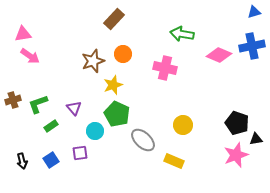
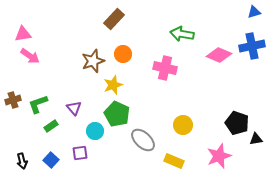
pink star: moved 17 px left, 1 px down
blue square: rotated 14 degrees counterclockwise
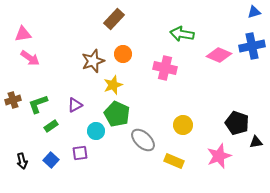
pink arrow: moved 2 px down
purple triangle: moved 1 px right, 3 px up; rotated 42 degrees clockwise
cyan circle: moved 1 px right
black triangle: moved 3 px down
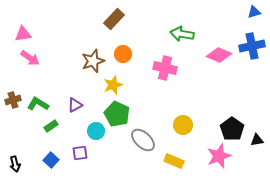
green L-shape: rotated 50 degrees clockwise
black pentagon: moved 5 px left, 6 px down; rotated 15 degrees clockwise
black triangle: moved 1 px right, 2 px up
black arrow: moved 7 px left, 3 px down
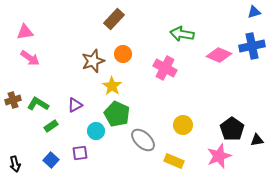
pink triangle: moved 2 px right, 2 px up
pink cross: rotated 15 degrees clockwise
yellow star: moved 1 px left, 1 px down; rotated 18 degrees counterclockwise
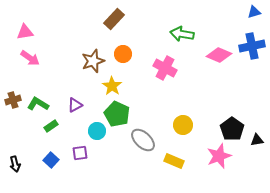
cyan circle: moved 1 px right
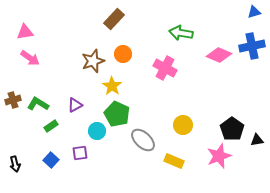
green arrow: moved 1 px left, 1 px up
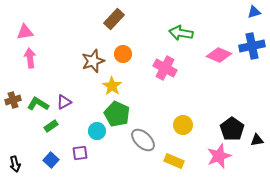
pink arrow: rotated 132 degrees counterclockwise
purple triangle: moved 11 px left, 3 px up
